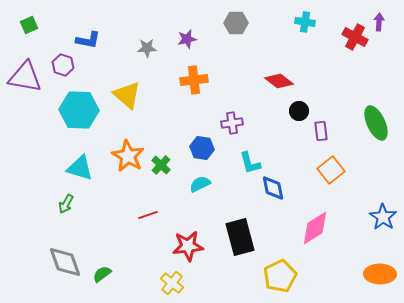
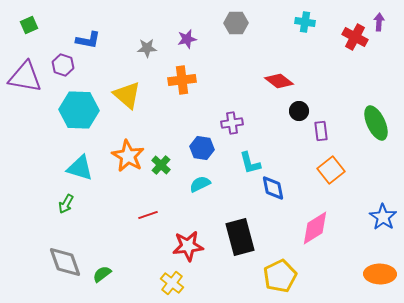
orange cross: moved 12 px left
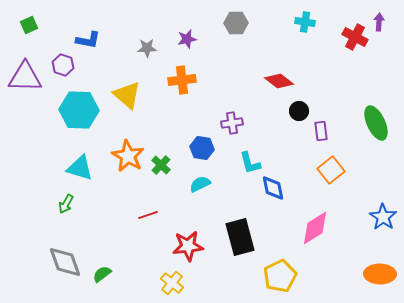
purple triangle: rotated 9 degrees counterclockwise
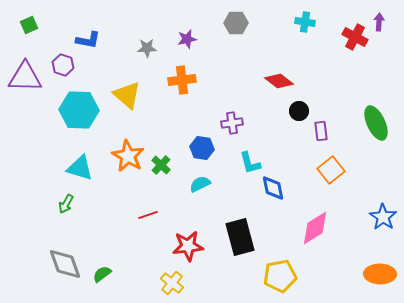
gray diamond: moved 2 px down
yellow pentagon: rotated 16 degrees clockwise
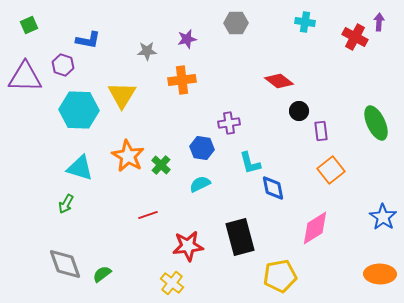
gray star: moved 3 px down
yellow triangle: moved 5 px left; rotated 20 degrees clockwise
purple cross: moved 3 px left
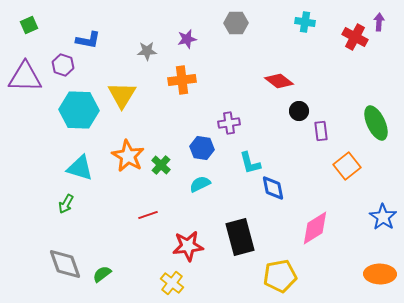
orange square: moved 16 px right, 4 px up
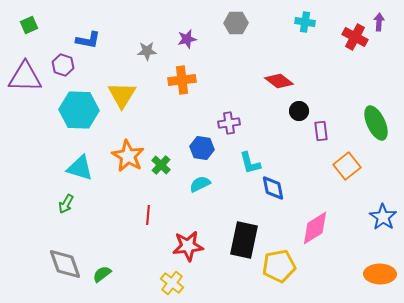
red line: rotated 66 degrees counterclockwise
black rectangle: moved 4 px right, 3 px down; rotated 27 degrees clockwise
yellow pentagon: moved 1 px left, 10 px up
